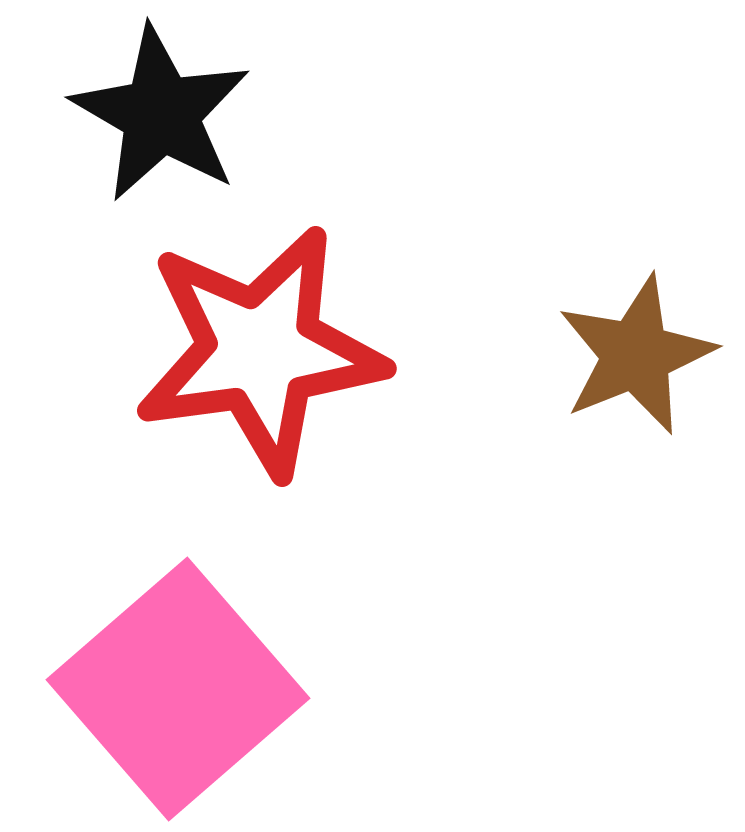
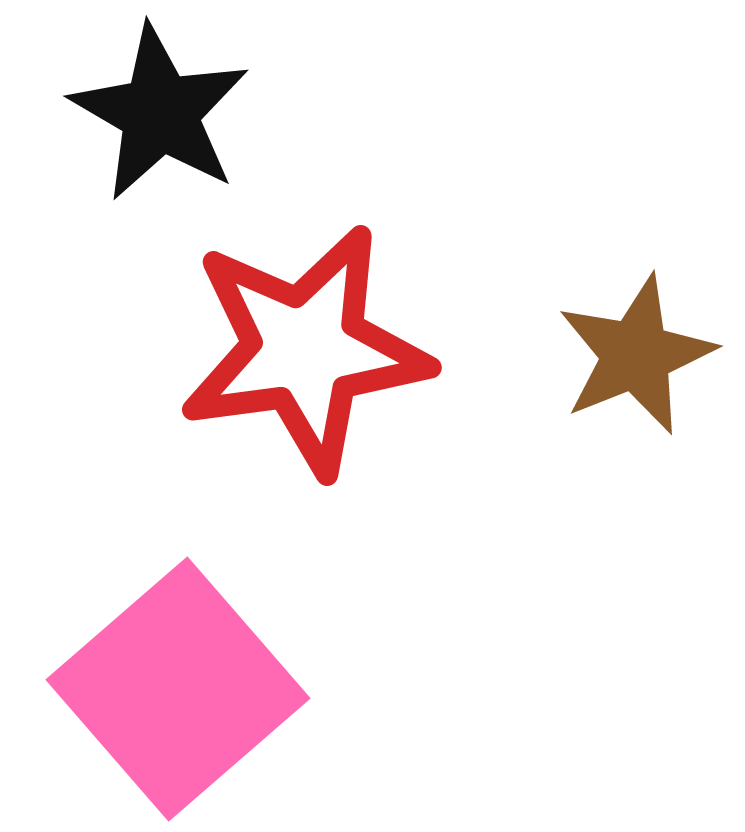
black star: moved 1 px left, 1 px up
red star: moved 45 px right, 1 px up
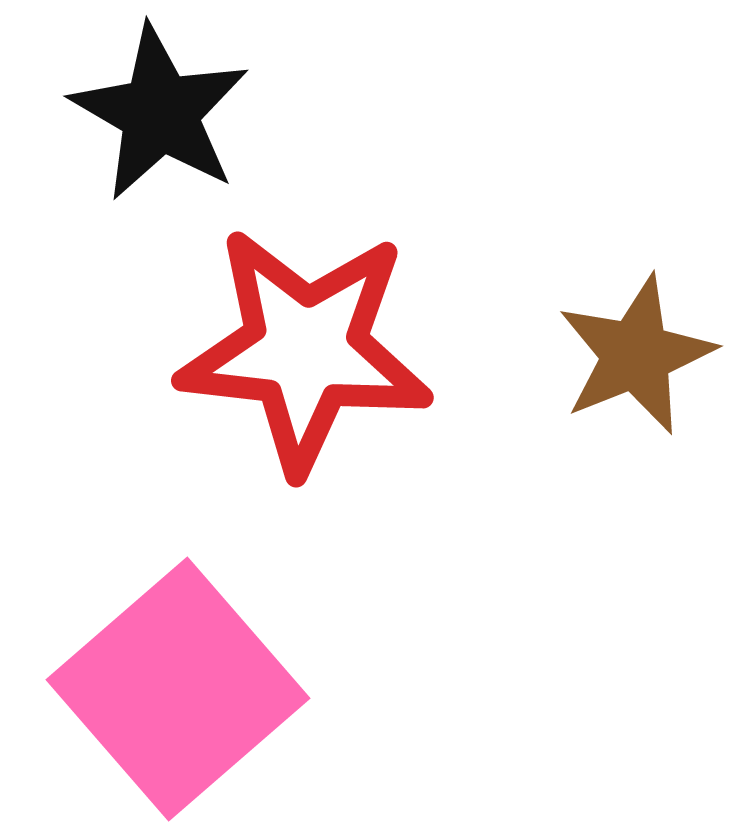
red star: rotated 14 degrees clockwise
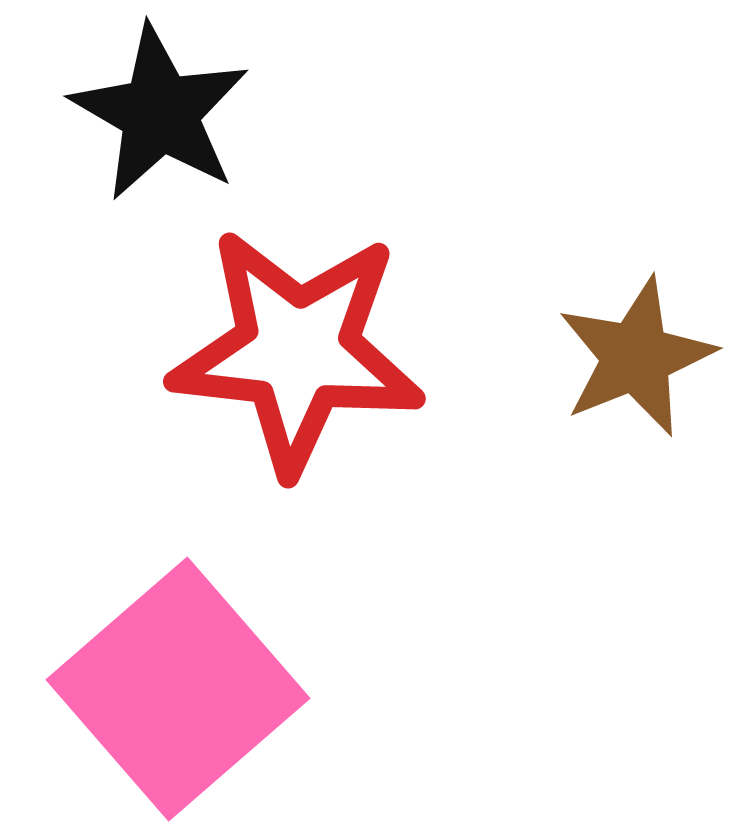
red star: moved 8 px left, 1 px down
brown star: moved 2 px down
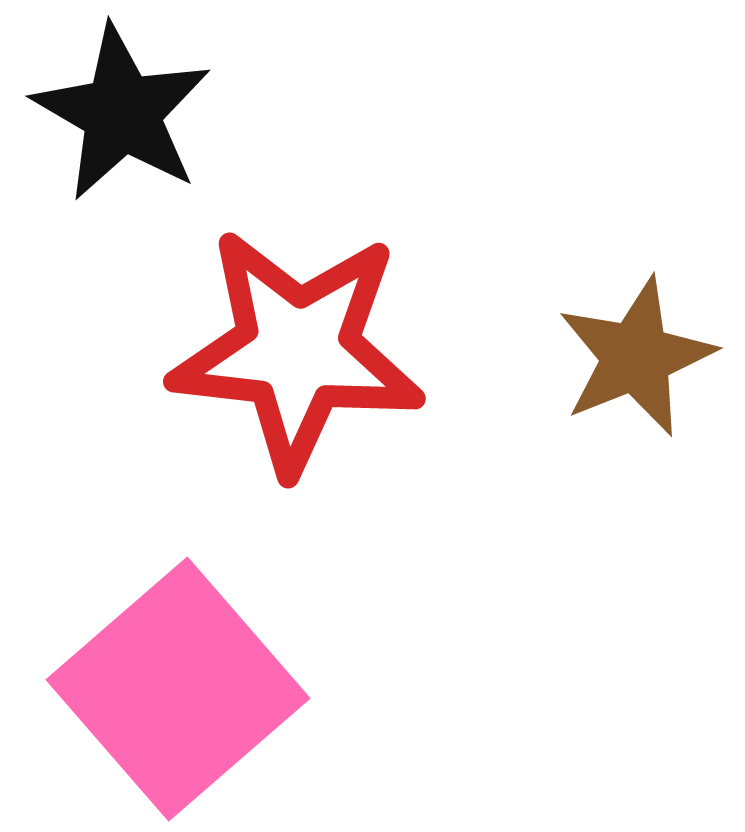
black star: moved 38 px left
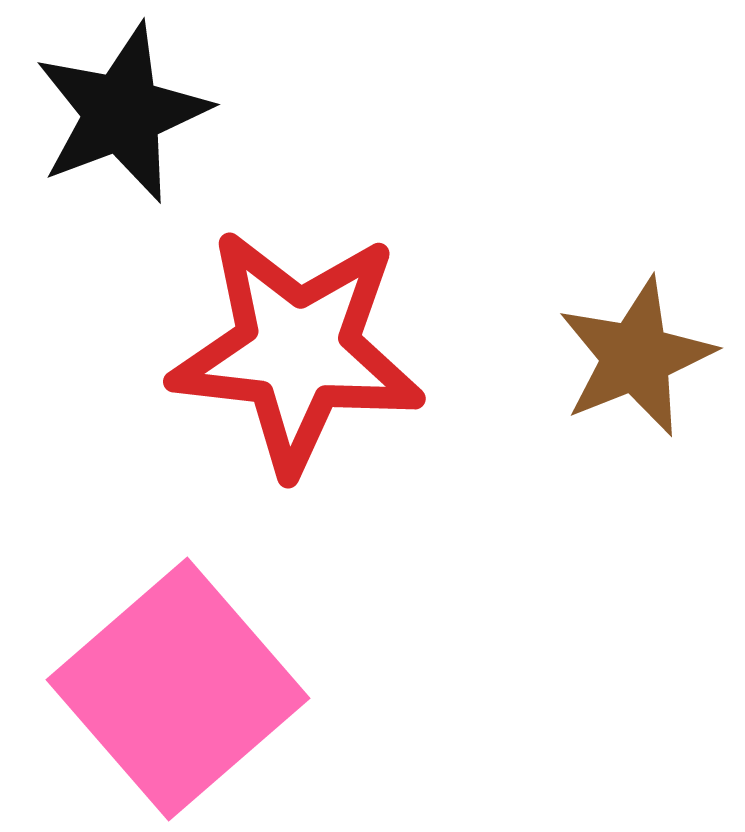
black star: rotated 21 degrees clockwise
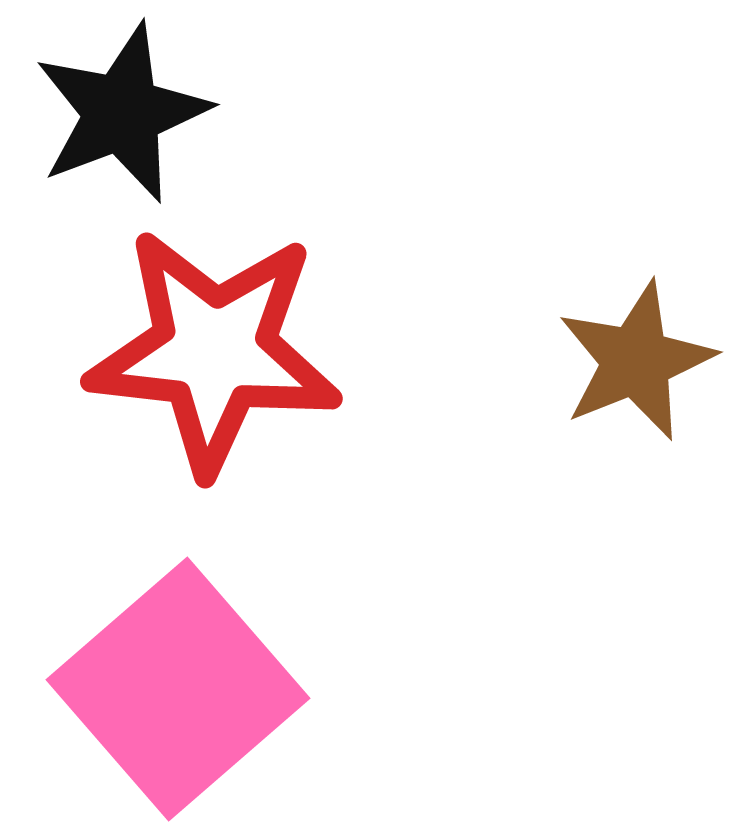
red star: moved 83 px left
brown star: moved 4 px down
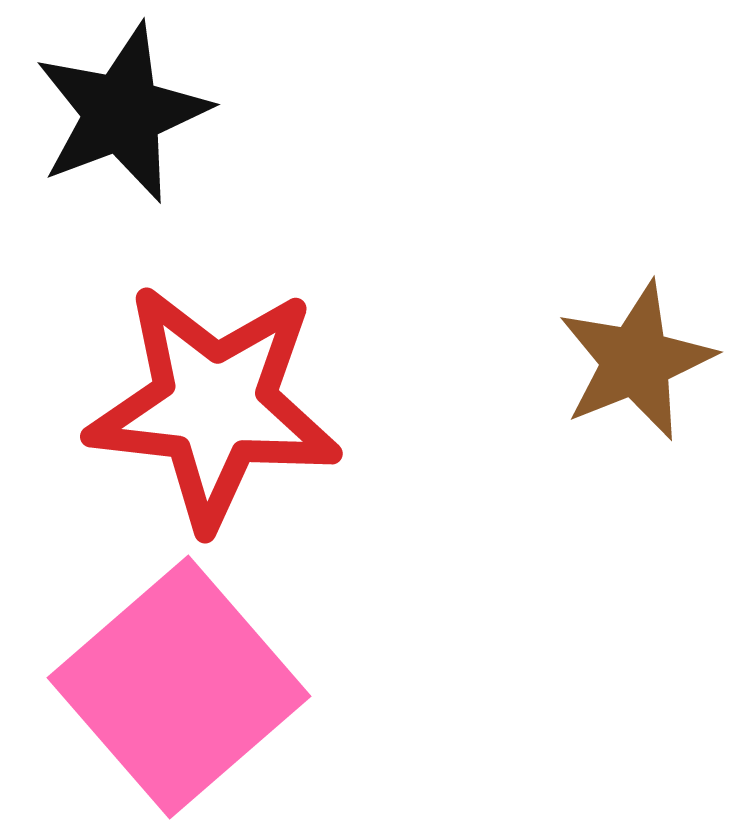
red star: moved 55 px down
pink square: moved 1 px right, 2 px up
